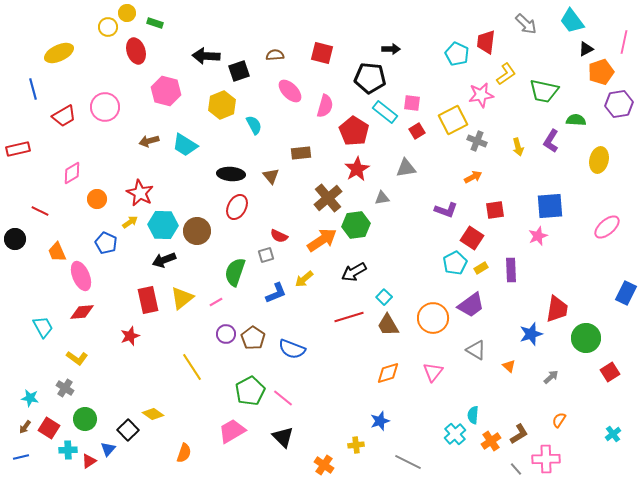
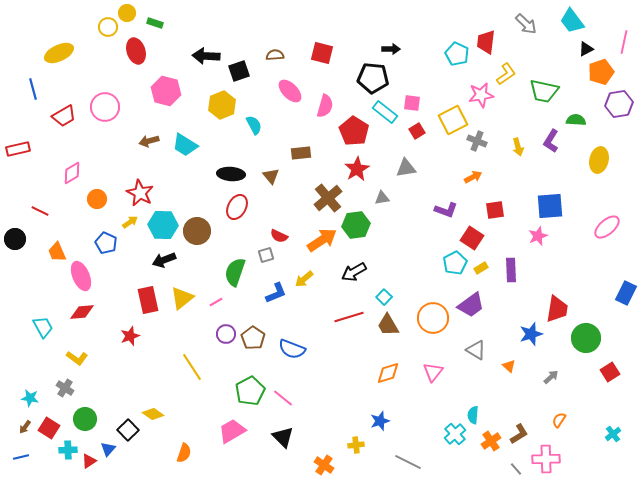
black pentagon at (370, 78): moved 3 px right
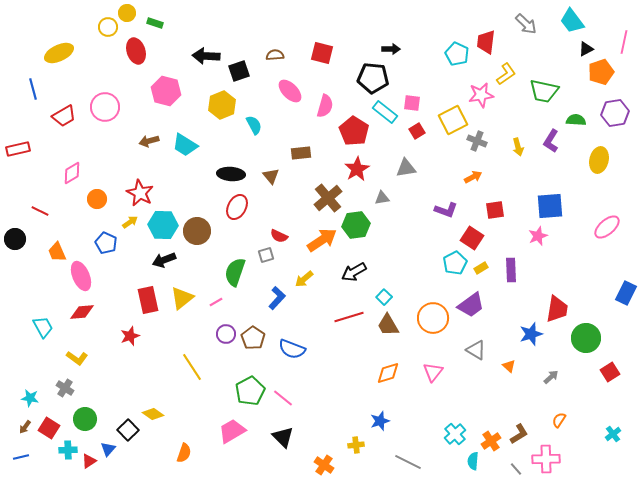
purple hexagon at (619, 104): moved 4 px left, 9 px down
blue L-shape at (276, 293): moved 1 px right, 5 px down; rotated 25 degrees counterclockwise
cyan semicircle at (473, 415): moved 46 px down
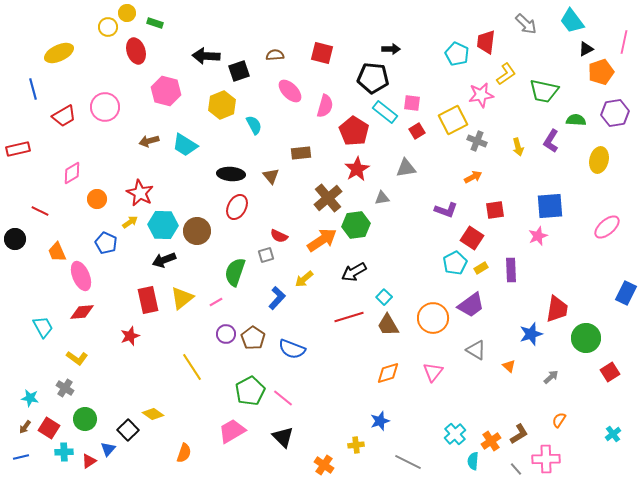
cyan cross at (68, 450): moved 4 px left, 2 px down
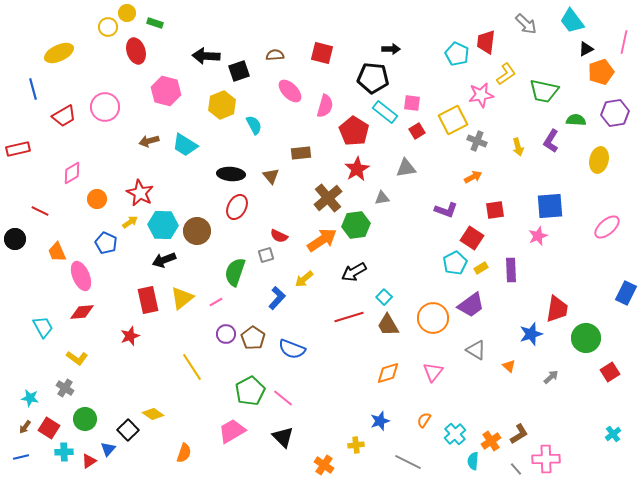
orange semicircle at (559, 420): moved 135 px left
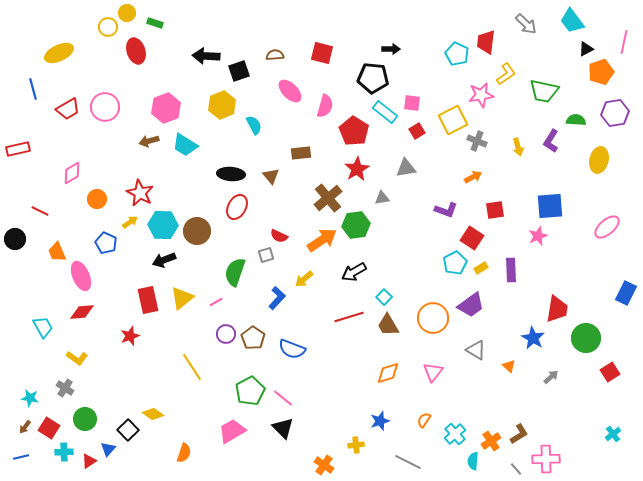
pink hexagon at (166, 91): moved 17 px down; rotated 24 degrees clockwise
red trapezoid at (64, 116): moved 4 px right, 7 px up
blue star at (531, 334): moved 2 px right, 4 px down; rotated 25 degrees counterclockwise
black triangle at (283, 437): moved 9 px up
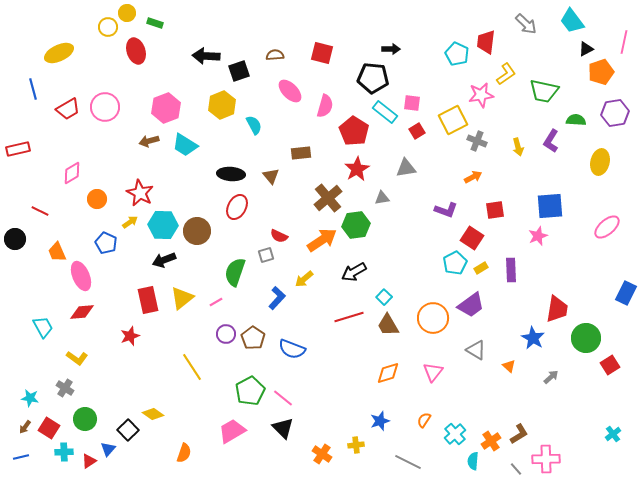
yellow ellipse at (599, 160): moved 1 px right, 2 px down
red square at (610, 372): moved 7 px up
orange cross at (324, 465): moved 2 px left, 11 px up
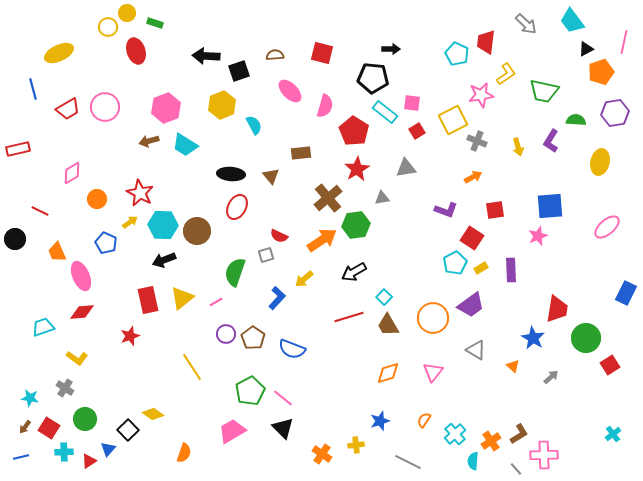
cyan trapezoid at (43, 327): rotated 80 degrees counterclockwise
orange triangle at (509, 366): moved 4 px right
pink cross at (546, 459): moved 2 px left, 4 px up
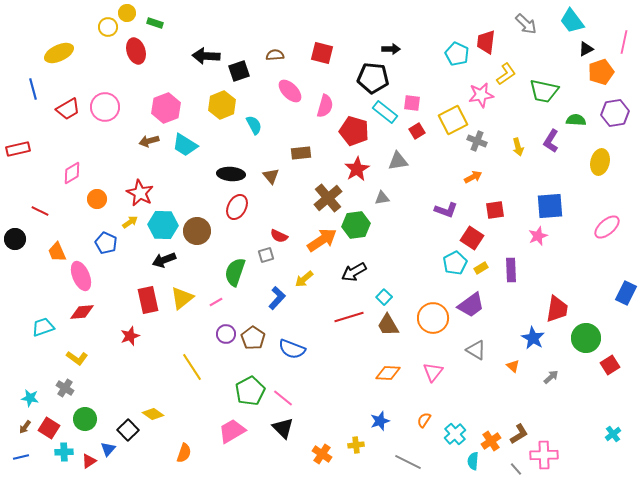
red pentagon at (354, 131): rotated 16 degrees counterclockwise
gray triangle at (406, 168): moved 8 px left, 7 px up
orange diamond at (388, 373): rotated 20 degrees clockwise
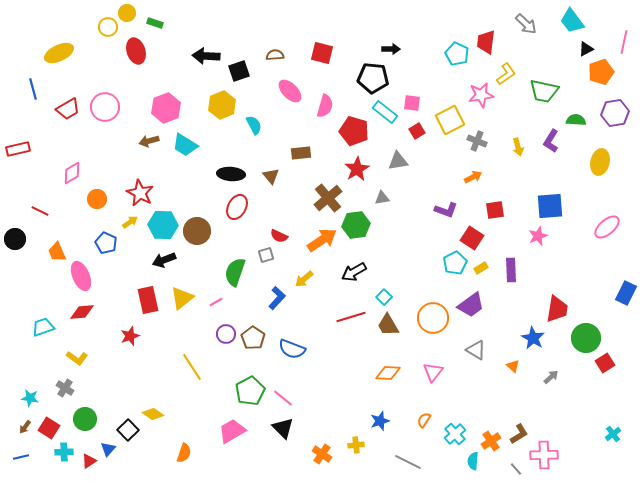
yellow square at (453, 120): moved 3 px left
red line at (349, 317): moved 2 px right
red square at (610, 365): moved 5 px left, 2 px up
